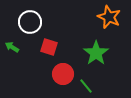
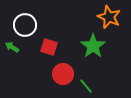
white circle: moved 5 px left, 3 px down
green star: moved 3 px left, 7 px up
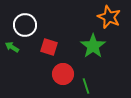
green line: rotated 21 degrees clockwise
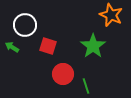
orange star: moved 2 px right, 2 px up
red square: moved 1 px left, 1 px up
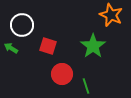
white circle: moved 3 px left
green arrow: moved 1 px left, 1 px down
red circle: moved 1 px left
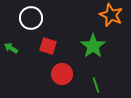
white circle: moved 9 px right, 7 px up
green line: moved 10 px right, 1 px up
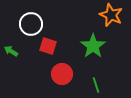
white circle: moved 6 px down
green arrow: moved 3 px down
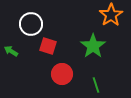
orange star: rotated 15 degrees clockwise
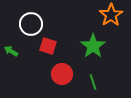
green line: moved 3 px left, 3 px up
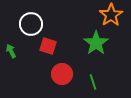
green star: moved 3 px right, 3 px up
green arrow: rotated 32 degrees clockwise
